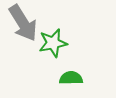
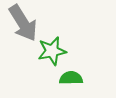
green star: moved 1 px left, 8 px down
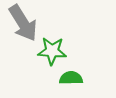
green star: rotated 16 degrees clockwise
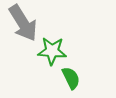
green semicircle: rotated 65 degrees clockwise
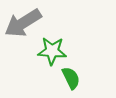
gray arrow: rotated 90 degrees clockwise
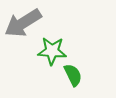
green semicircle: moved 2 px right, 3 px up
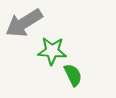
gray arrow: moved 1 px right
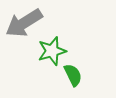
green star: rotated 20 degrees counterclockwise
